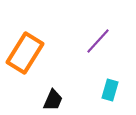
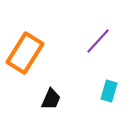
cyan rectangle: moved 1 px left, 1 px down
black trapezoid: moved 2 px left, 1 px up
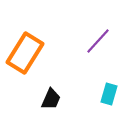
cyan rectangle: moved 3 px down
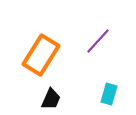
orange rectangle: moved 16 px right, 2 px down
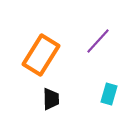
black trapezoid: rotated 25 degrees counterclockwise
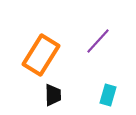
cyan rectangle: moved 1 px left, 1 px down
black trapezoid: moved 2 px right, 4 px up
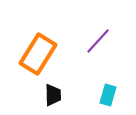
orange rectangle: moved 3 px left, 1 px up
